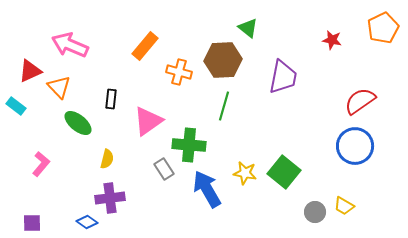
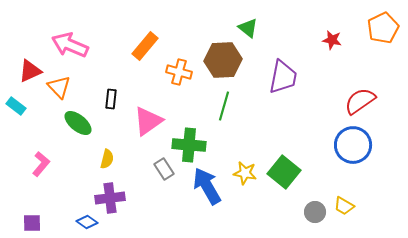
blue circle: moved 2 px left, 1 px up
blue arrow: moved 3 px up
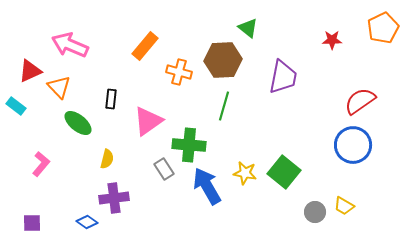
red star: rotated 12 degrees counterclockwise
purple cross: moved 4 px right
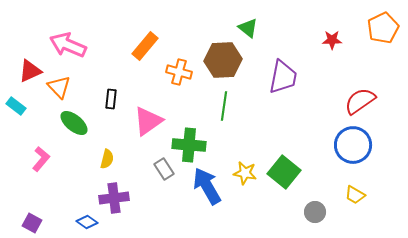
pink arrow: moved 2 px left
green line: rotated 8 degrees counterclockwise
green ellipse: moved 4 px left
pink L-shape: moved 5 px up
yellow trapezoid: moved 11 px right, 11 px up
purple square: rotated 30 degrees clockwise
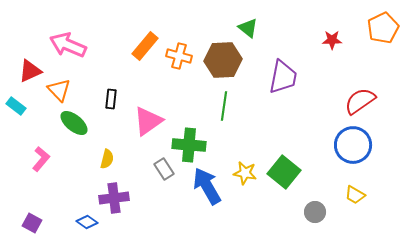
orange cross: moved 16 px up
orange triangle: moved 3 px down
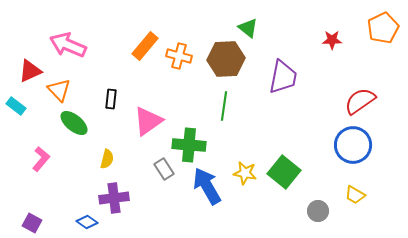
brown hexagon: moved 3 px right, 1 px up
gray circle: moved 3 px right, 1 px up
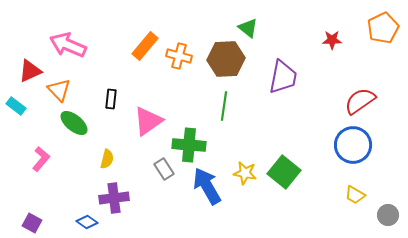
gray circle: moved 70 px right, 4 px down
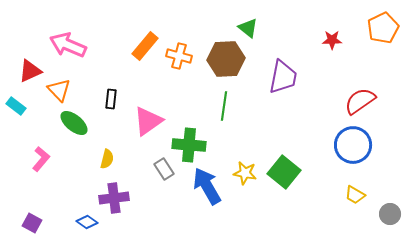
gray circle: moved 2 px right, 1 px up
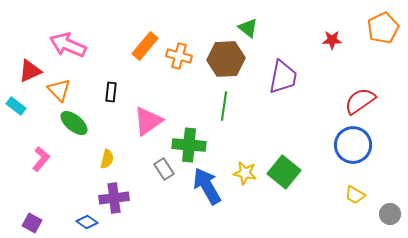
black rectangle: moved 7 px up
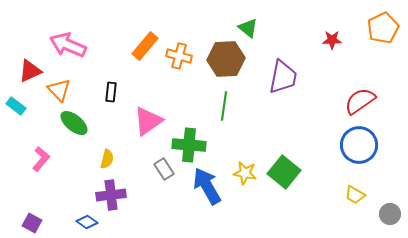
blue circle: moved 6 px right
purple cross: moved 3 px left, 3 px up
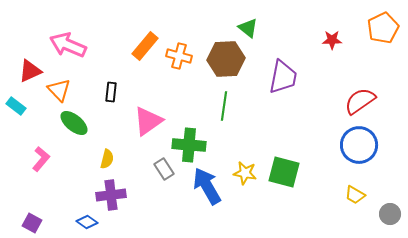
green square: rotated 24 degrees counterclockwise
